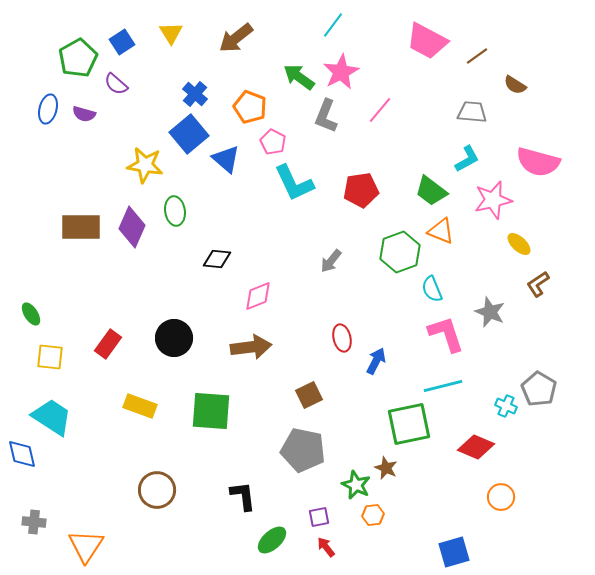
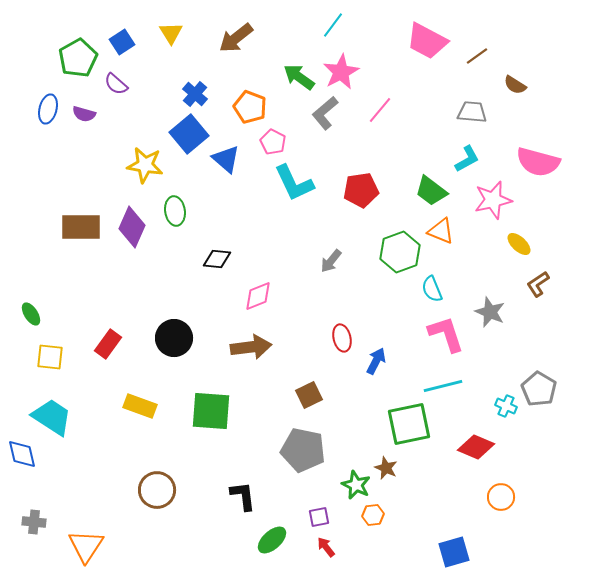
gray L-shape at (326, 116): moved 1 px left, 3 px up; rotated 28 degrees clockwise
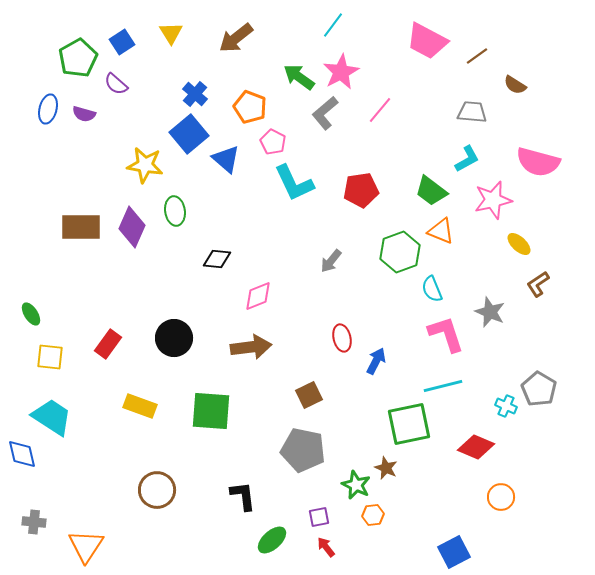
blue square at (454, 552): rotated 12 degrees counterclockwise
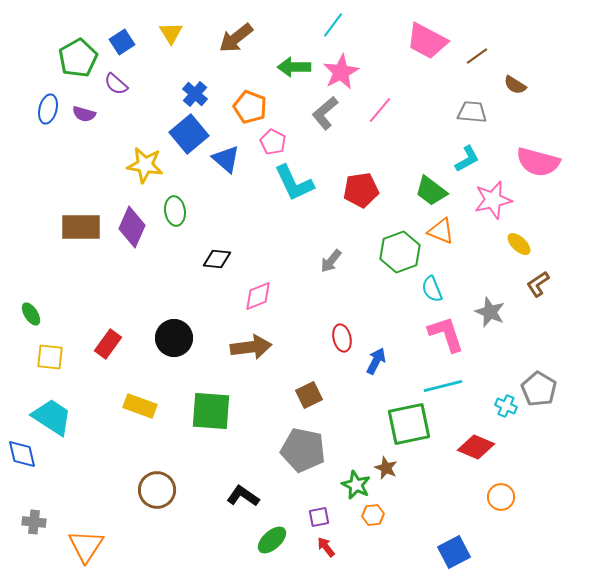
green arrow at (299, 77): moved 5 px left, 10 px up; rotated 36 degrees counterclockwise
black L-shape at (243, 496): rotated 48 degrees counterclockwise
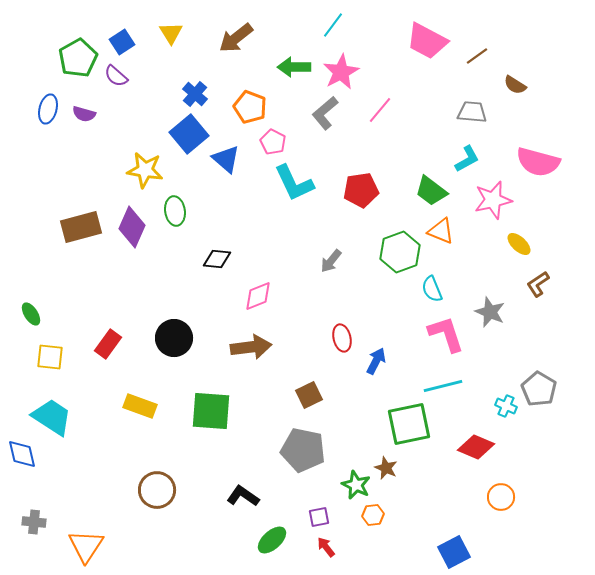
purple semicircle at (116, 84): moved 8 px up
yellow star at (145, 165): moved 5 px down
brown rectangle at (81, 227): rotated 15 degrees counterclockwise
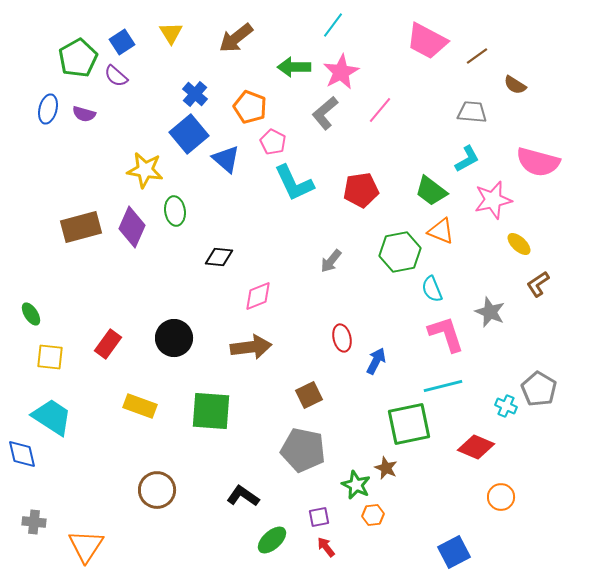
green hexagon at (400, 252): rotated 9 degrees clockwise
black diamond at (217, 259): moved 2 px right, 2 px up
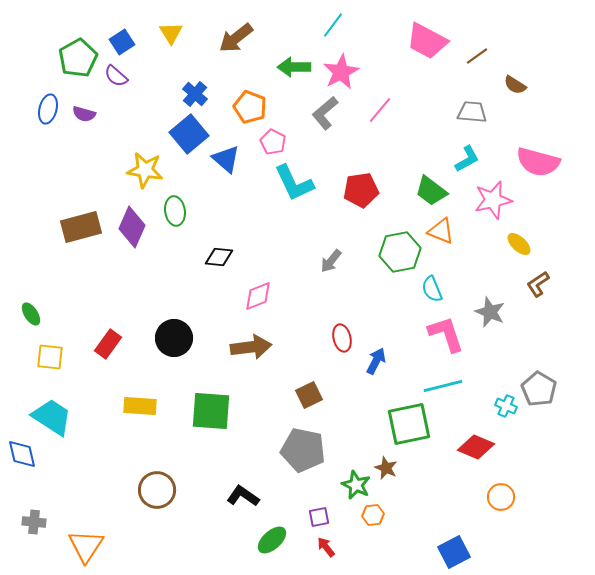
yellow rectangle at (140, 406): rotated 16 degrees counterclockwise
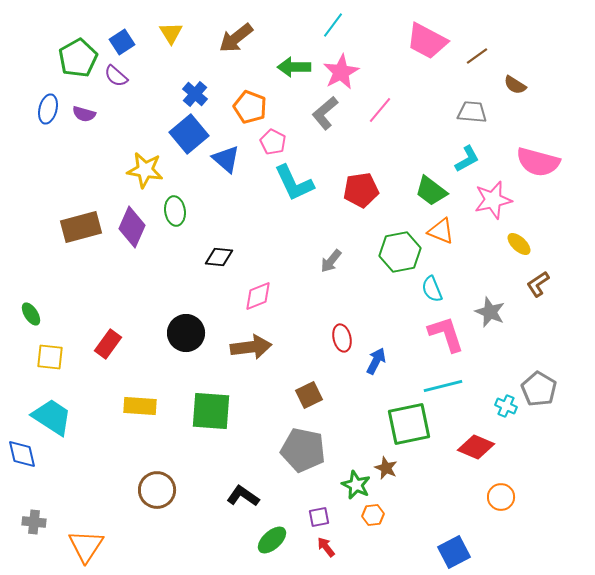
black circle at (174, 338): moved 12 px right, 5 px up
